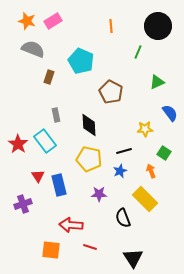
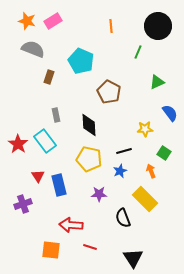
brown pentagon: moved 2 px left
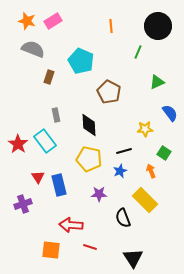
red triangle: moved 1 px down
yellow rectangle: moved 1 px down
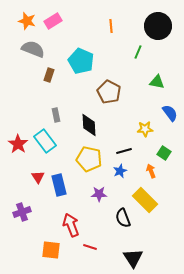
brown rectangle: moved 2 px up
green triangle: rotated 35 degrees clockwise
purple cross: moved 1 px left, 8 px down
red arrow: rotated 65 degrees clockwise
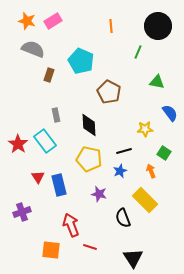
purple star: rotated 14 degrees clockwise
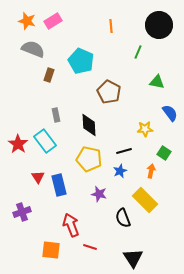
black circle: moved 1 px right, 1 px up
orange arrow: rotated 32 degrees clockwise
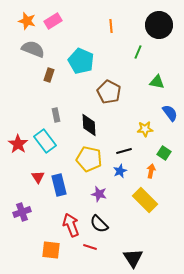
black semicircle: moved 24 px left, 6 px down; rotated 24 degrees counterclockwise
